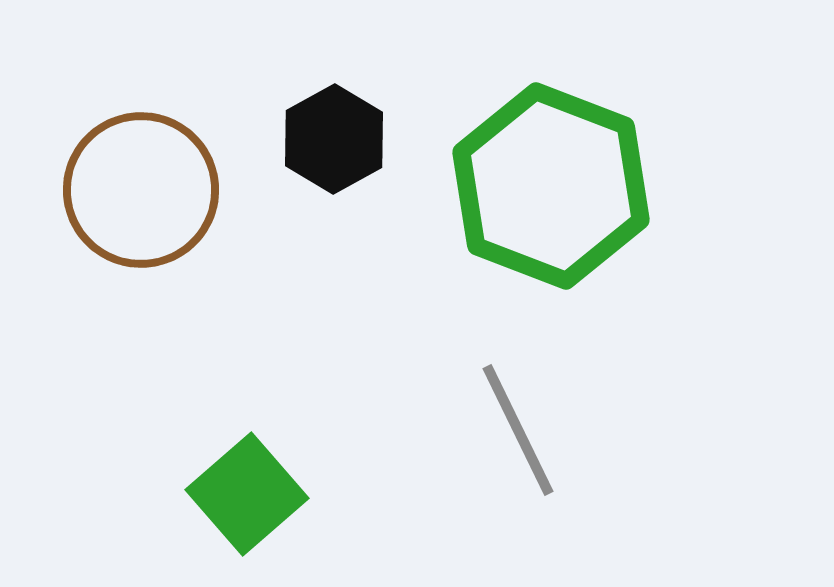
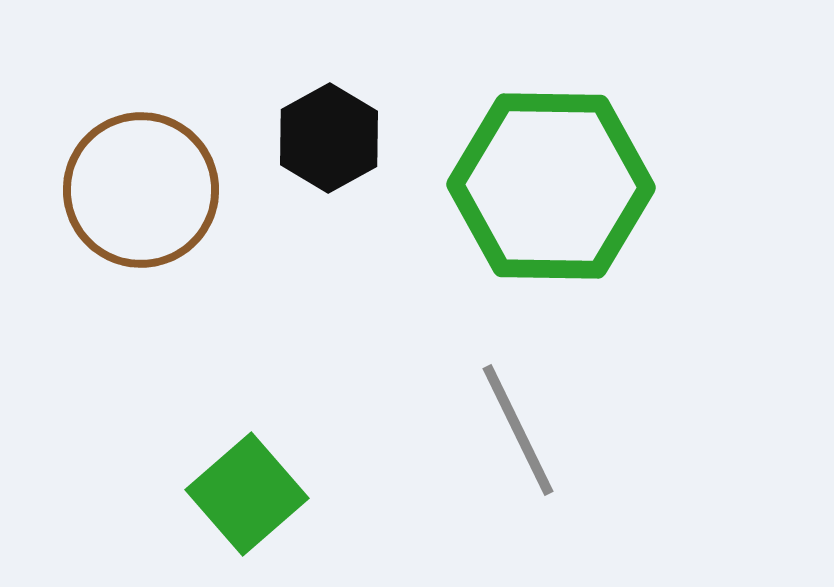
black hexagon: moved 5 px left, 1 px up
green hexagon: rotated 20 degrees counterclockwise
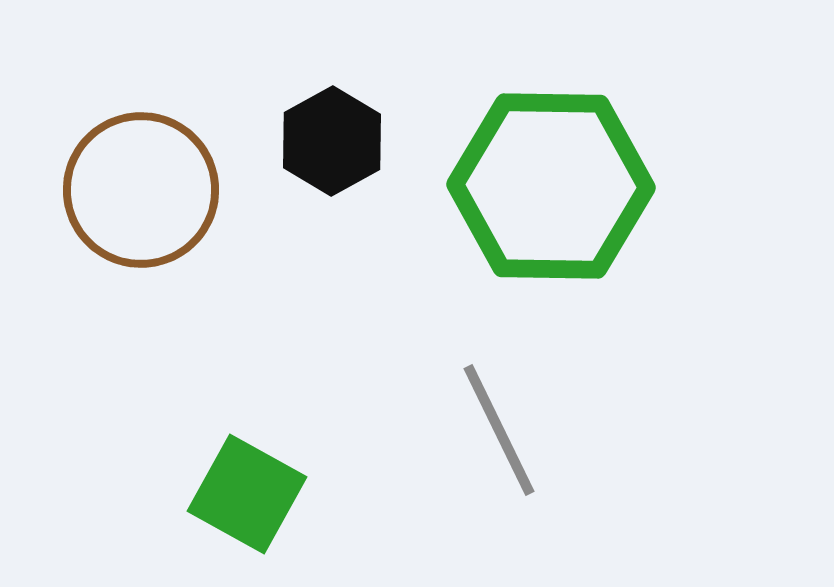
black hexagon: moved 3 px right, 3 px down
gray line: moved 19 px left
green square: rotated 20 degrees counterclockwise
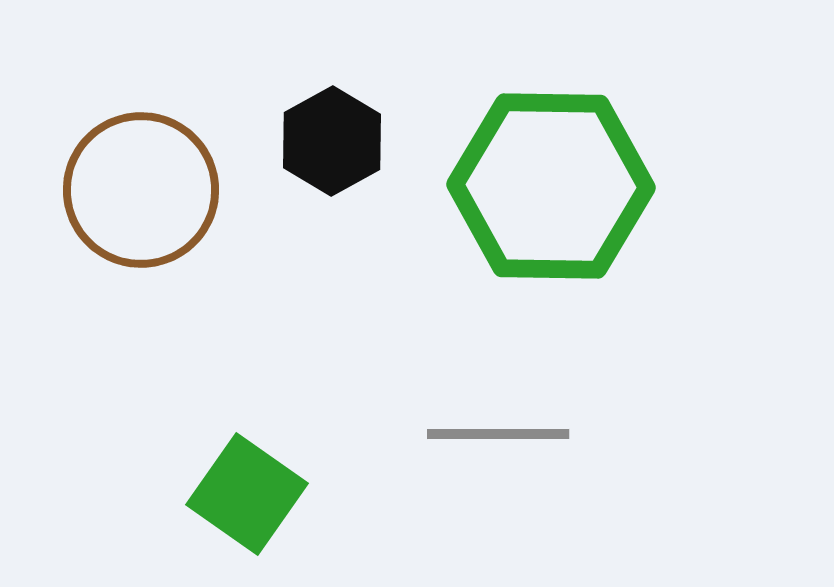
gray line: moved 1 px left, 4 px down; rotated 64 degrees counterclockwise
green square: rotated 6 degrees clockwise
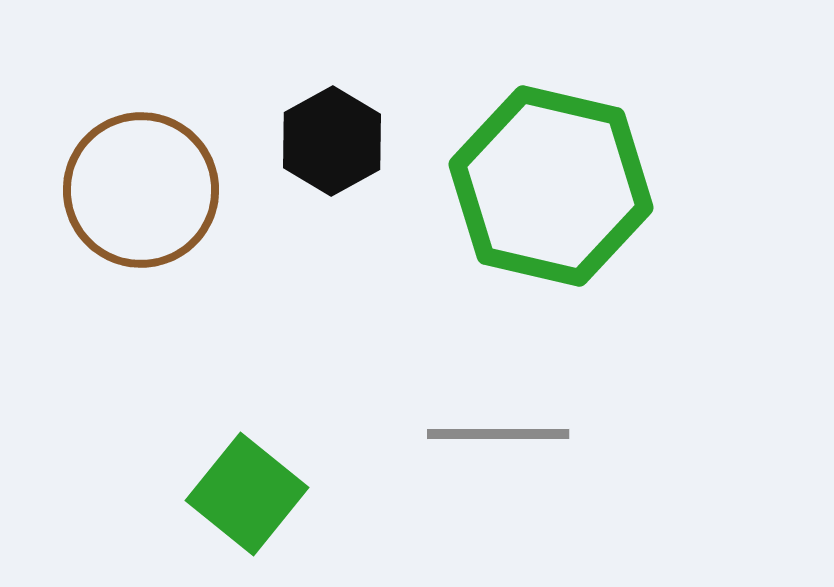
green hexagon: rotated 12 degrees clockwise
green square: rotated 4 degrees clockwise
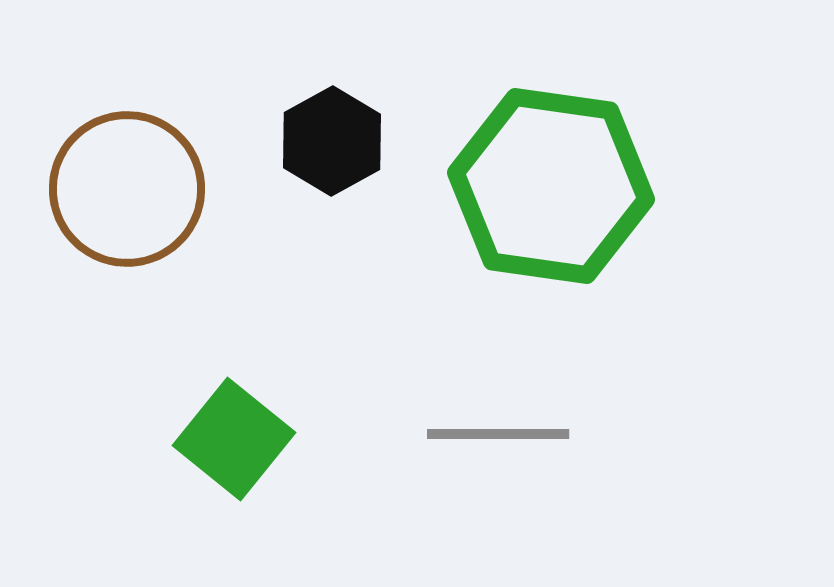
green hexagon: rotated 5 degrees counterclockwise
brown circle: moved 14 px left, 1 px up
green square: moved 13 px left, 55 px up
